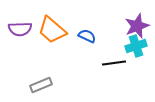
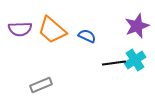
cyan cross: moved 1 px left, 14 px down; rotated 15 degrees counterclockwise
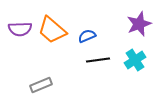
purple star: moved 2 px right, 2 px up
blue semicircle: rotated 48 degrees counterclockwise
black line: moved 16 px left, 3 px up
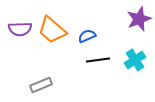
purple star: moved 5 px up
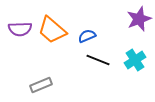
black line: rotated 30 degrees clockwise
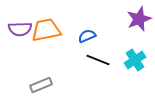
orange trapezoid: moved 6 px left; rotated 128 degrees clockwise
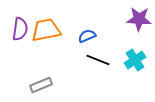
purple star: rotated 25 degrees clockwise
purple semicircle: rotated 80 degrees counterclockwise
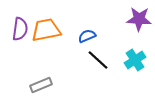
black line: rotated 20 degrees clockwise
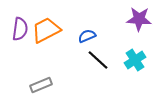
orange trapezoid: rotated 16 degrees counterclockwise
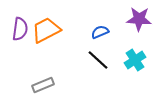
blue semicircle: moved 13 px right, 4 px up
gray rectangle: moved 2 px right
